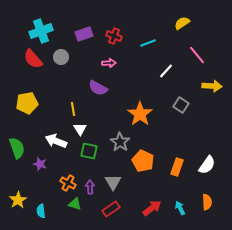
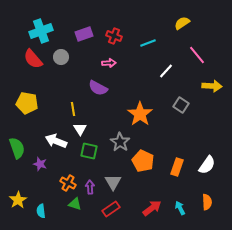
yellow pentagon: rotated 20 degrees clockwise
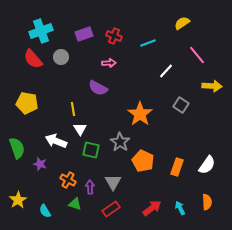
green square: moved 2 px right, 1 px up
orange cross: moved 3 px up
cyan semicircle: moved 4 px right; rotated 24 degrees counterclockwise
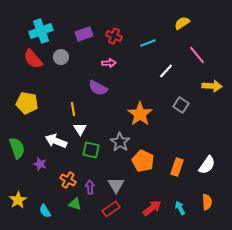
gray triangle: moved 3 px right, 3 px down
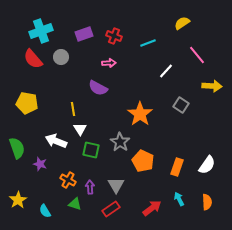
cyan arrow: moved 1 px left, 9 px up
